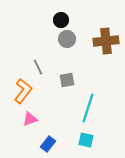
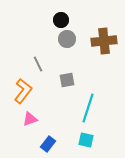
brown cross: moved 2 px left
gray line: moved 3 px up
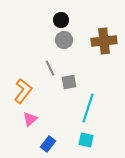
gray circle: moved 3 px left, 1 px down
gray line: moved 12 px right, 4 px down
gray square: moved 2 px right, 2 px down
pink triangle: rotated 21 degrees counterclockwise
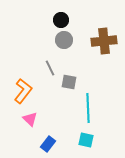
gray square: rotated 21 degrees clockwise
cyan line: rotated 20 degrees counterclockwise
pink triangle: rotated 35 degrees counterclockwise
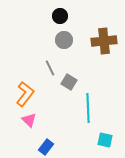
black circle: moved 1 px left, 4 px up
gray square: rotated 21 degrees clockwise
orange L-shape: moved 2 px right, 3 px down
pink triangle: moved 1 px left, 1 px down
cyan square: moved 19 px right
blue rectangle: moved 2 px left, 3 px down
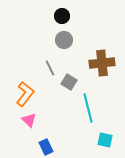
black circle: moved 2 px right
brown cross: moved 2 px left, 22 px down
cyan line: rotated 12 degrees counterclockwise
blue rectangle: rotated 63 degrees counterclockwise
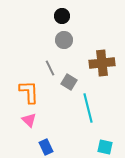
orange L-shape: moved 4 px right, 2 px up; rotated 40 degrees counterclockwise
cyan square: moved 7 px down
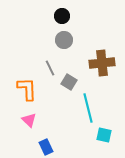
orange L-shape: moved 2 px left, 3 px up
cyan square: moved 1 px left, 12 px up
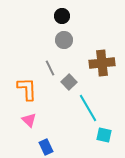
gray square: rotated 14 degrees clockwise
cyan line: rotated 16 degrees counterclockwise
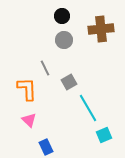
brown cross: moved 1 px left, 34 px up
gray line: moved 5 px left
gray square: rotated 14 degrees clockwise
cyan square: rotated 35 degrees counterclockwise
